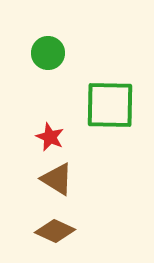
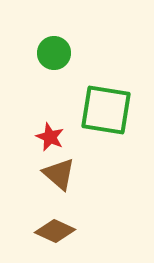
green circle: moved 6 px right
green square: moved 4 px left, 5 px down; rotated 8 degrees clockwise
brown triangle: moved 2 px right, 5 px up; rotated 9 degrees clockwise
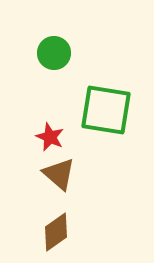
brown diamond: moved 1 px right, 1 px down; rotated 60 degrees counterclockwise
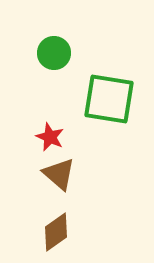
green square: moved 3 px right, 11 px up
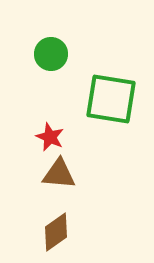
green circle: moved 3 px left, 1 px down
green square: moved 2 px right
brown triangle: rotated 36 degrees counterclockwise
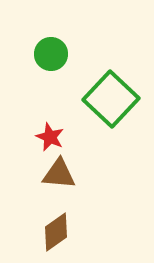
green square: rotated 34 degrees clockwise
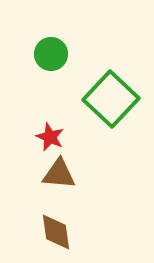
brown diamond: rotated 63 degrees counterclockwise
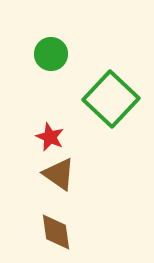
brown triangle: rotated 30 degrees clockwise
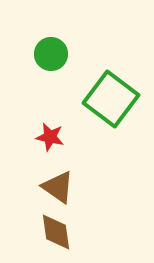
green square: rotated 6 degrees counterclockwise
red star: rotated 12 degrees counterclockwise
brown triangle: moved 1 px left, 13 px down
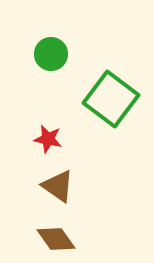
red star: moved 2 px left, 2 px down
brown triangle: moved 1 px up
brown diamond: moved 7 px down; rotated 27 degrees counterclockwise
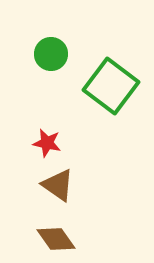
green square: moved 13 px up
red star: moved 1 px left, 4 px down
brown triangle: moved 1 px up
